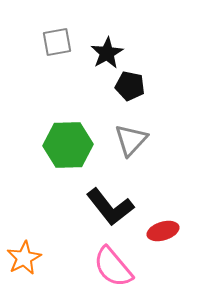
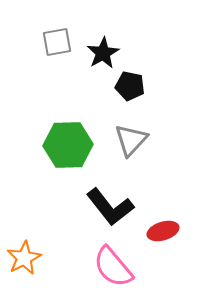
black star: moved 4 px left
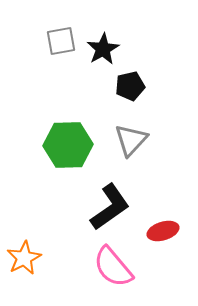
gray square: moved 4 px right, 1 px up
black star: moved 4 px up
black pentagon: rotated 24 degrees counterclockwise
black L-shape: rotated 87 degrees counterclockwise
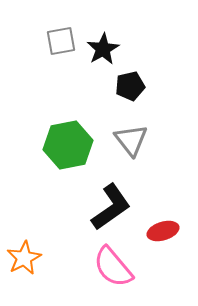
gray triangle: rotated 21 degrees counterclockwise
green hexagon: rotated 9 degrees counterclockwise
black L-shape: moved 1 px right
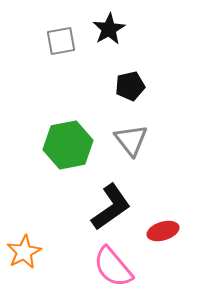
black star: moved 6 px right, 20 px up
orange star: moved 6 px up
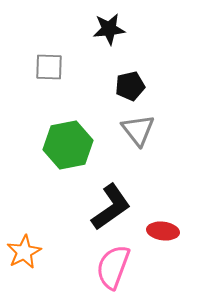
black star: rotated 24 degrees clockwise
gray square: moved 12 px left, 26 px down; rotated 12 degrees clockwise
gray triangle: moved 7 px right, 10 px up
red ellipse: rotated 24 degrees clockwise
pink semicircle: rotated 60 degrees clockwise
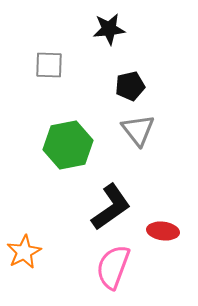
gray square: moved 2 px up
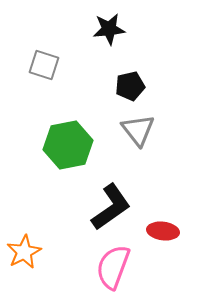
gray square: moved 5 px left; rotated 16 degrees clockwise
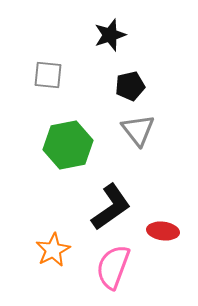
black star: moved 1 px right, 6 px down; rotated 12 degrees counterclockwise
gray square: moved 4 px right, 10 px down; rotated 12 degrees counterclockwise
orange star: moved 29 px right, 2 px up
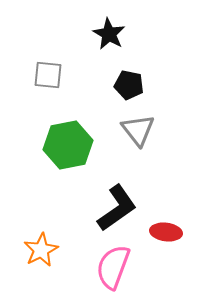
black star: moved 1 px left, 1 px up; rotated 24 degrees counterclockwise
black pentagon: moved 1 px left, 1 px up; rotated 24 degrees clockwise
black L-shape: moved 6 px right, 1 px down
red ellipse: moved 3 px right, 1 px down
orange star: moved 12 px left
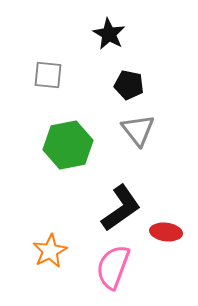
black L-shape: moved 4 px right
orange star: moved 9 px right, 1 px down
